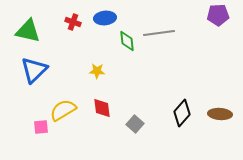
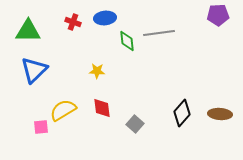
green triangle: rotated 12 degrees counterclockwise
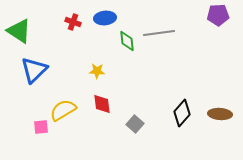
green triangle: moved 9 px left; rotated 32 degrees clockwise
red diamond: moved 4 px up
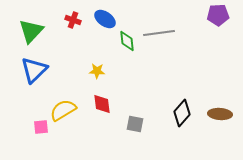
blue ellipse: moved 1 px down; rotated 40 degrees clockwise
red cross: moved 2 px up
green triangle: moved 12 px right; rotated 40 degrees clockwise
gray square: rotated 30 degrees counterclockwise
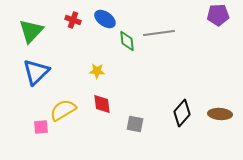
blue triangle: moved 2 px right, 2 px down
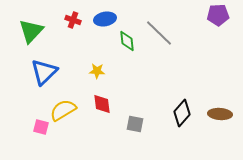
blue ellipse: rotated 45 degrees counterclockwise
gray line: rotated 52 degrees clockwise
blue triangle: moved 8 px right
pink square: rotated 21 degrees clockwise
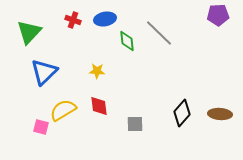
green triangle: moved 2 px left, 1 px down
red diamond: moved 3 px left, 2 px down
gray square: rotated 12 degrees counterclockwise
